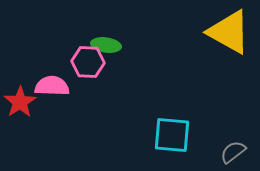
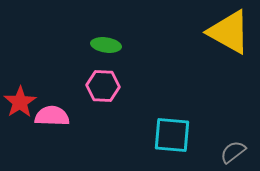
pink hexagon: moved 15 px right, 24 px down
pink semicircle: moved 30 px down
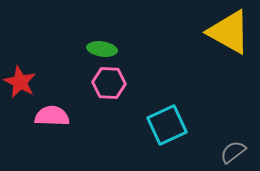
green ellipse: moved 4 px left, 4 px down
pink hexagon: moved 6 px right, 3 px up
red star: moved 20 px up; rotated 12 degrees counterclockwise
cyan square: moved 5 px left, 10 px up; rotated 30 degrees counterclockwise
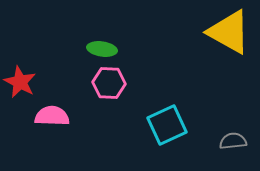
gray semicircle: moved 11 px up; rotated 32 degrees clockwise
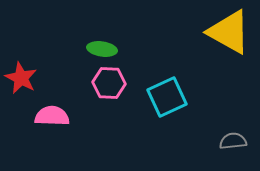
red star: moved 1 px right, 4 px up
cyan square: moved 28 px up
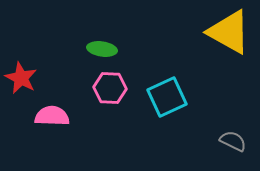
pink hexagon: moved 1 px right, 5 px down
gray semicircle: rotated 32 degrees clockwise
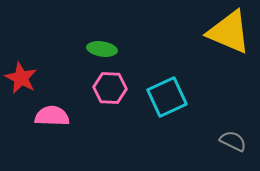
yellow triangle: rotated 6 degrees counterclockwise
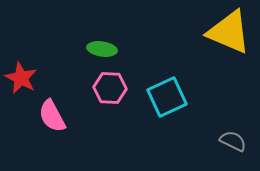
pink semicircle: rotated 120 degrees counterclockwise
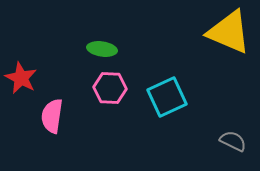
pink semicircle: rotated 36 degrees clockwise
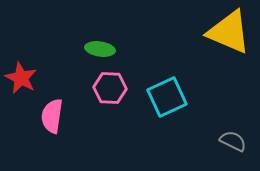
green ellipse: moved 2 px left
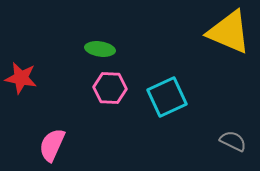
red star: rotated 16 degrees counterclockwise
pink semicircle: moved 29 px down; rotated 16 degrees clockwise
